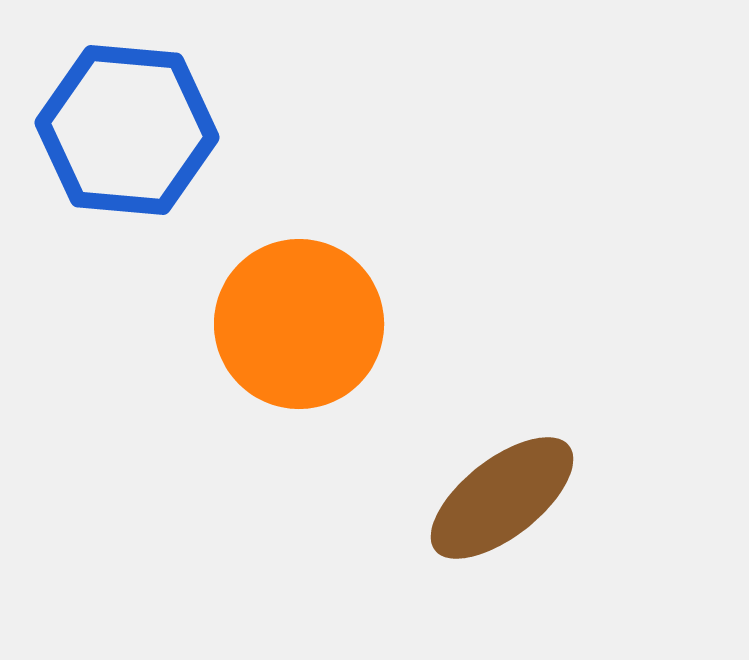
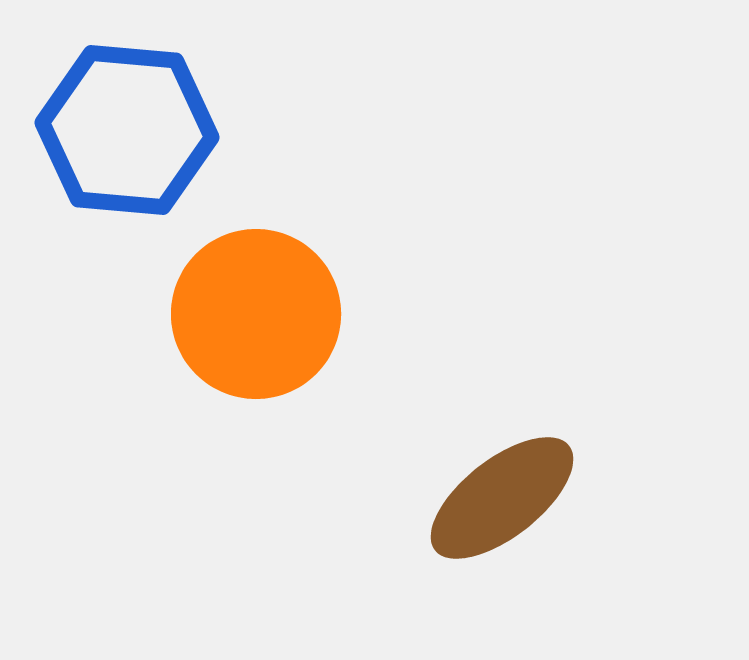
orange circle: moved 43 px left, 10 px up
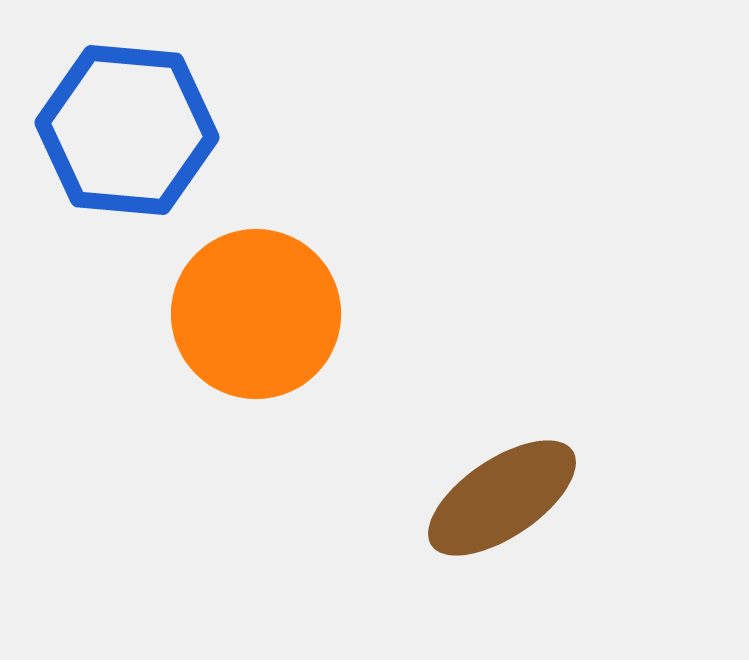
brown ellipse: rotated 4 degrees clockwise
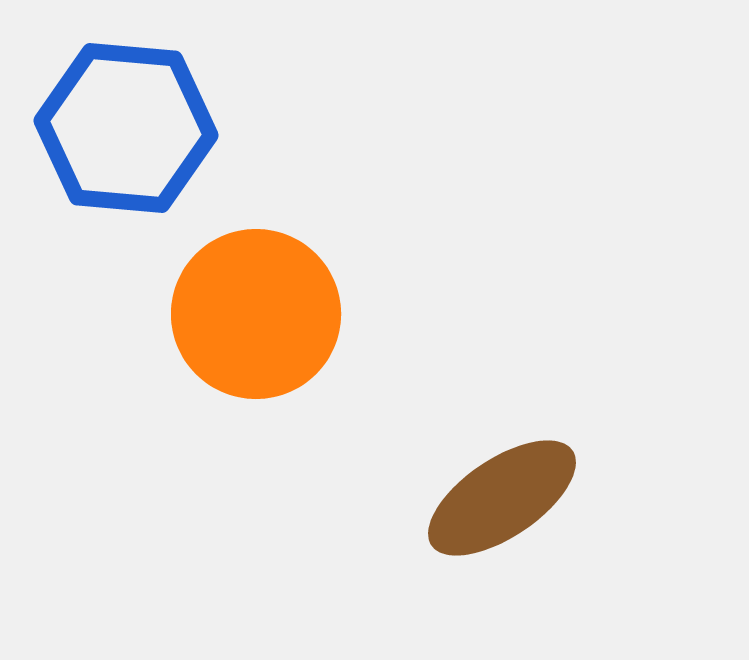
blue hexagon: moved 1 px left, 2 px up
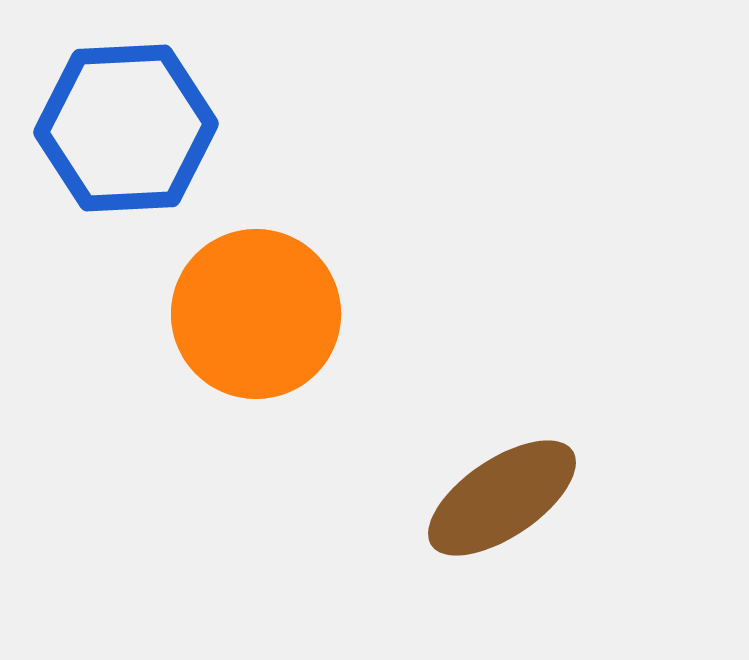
blue hexagon: rotated 8 degrees counterclockwise
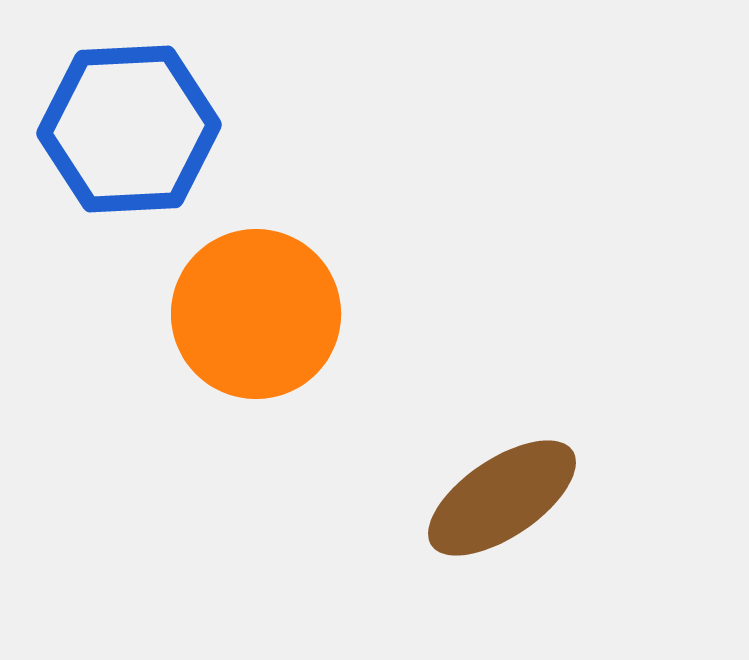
blue hexagon: moved 3 px right, 1 px down
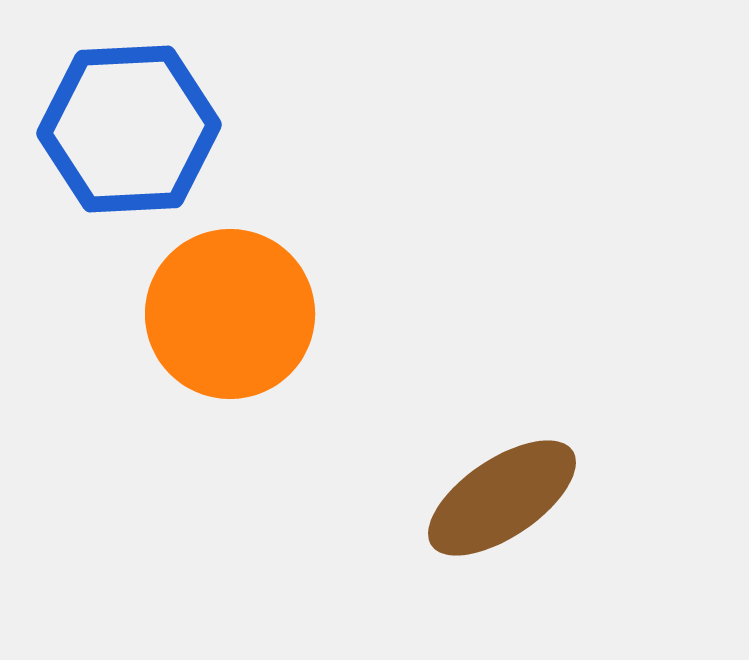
orange circle: moved 26 px left
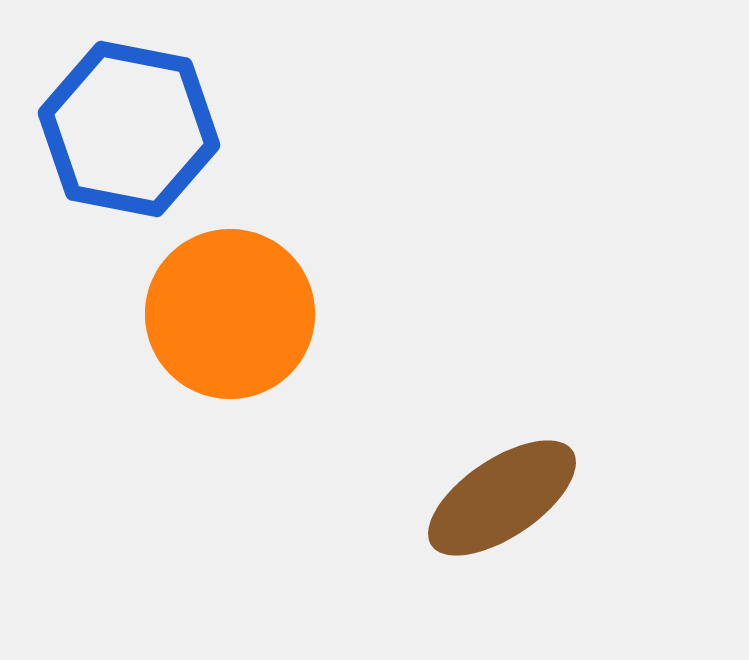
blue hexagon: rotated 14 degrees clockwise
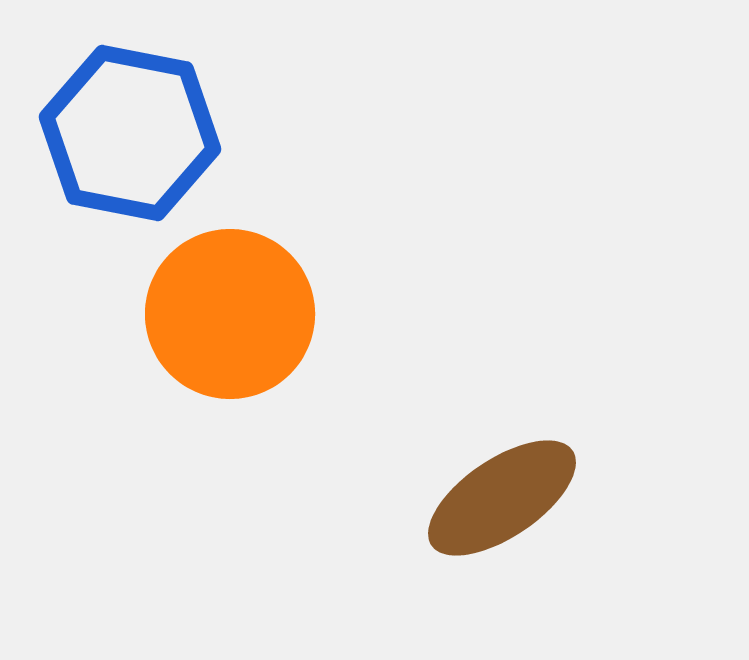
blue hexagon: moved 1 px right, 4 px down
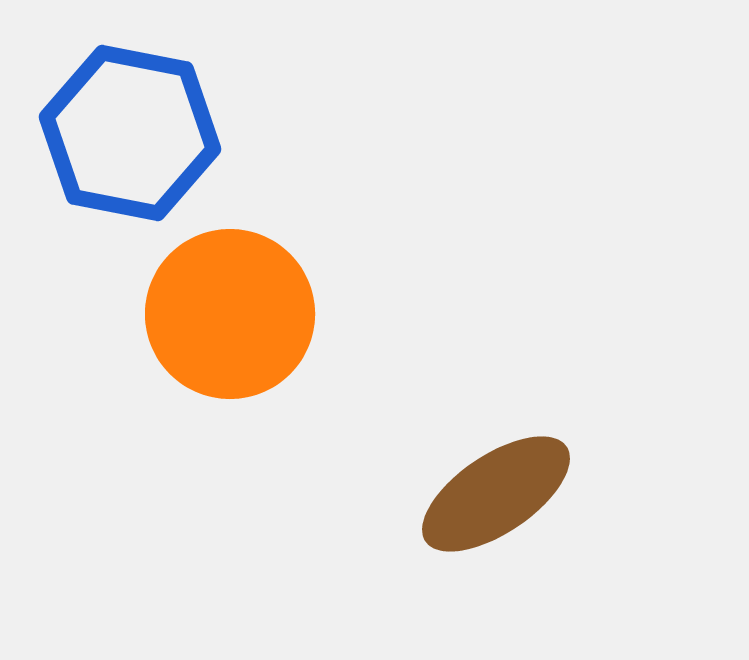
brown ellipse: moved 6 px left, 4 px up
